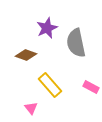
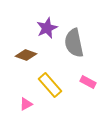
gray semicircle: moved 2 px left
pink rectangle: moved 3 px left, 5 px up
pink triangle: moved 5 px left, 4 px up; rotated 40 degrees clockwise
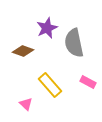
brown diamond: moved 3 px left, 4 px up
pink triangle: rotated 48 degrees counterclockwise
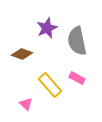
gray semicircle: moved 3 px right, 2 px up
brown diamond: moved 1 px left, 3 px down
pink rectangle: moved 11 px left, 4 px up
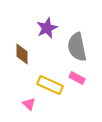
gray semicircle: moved 6 px down
brown diamond: rotated 70 degrees clockwise
yellow rectangle: rotated 25 degrees counterclockwise
pink triangle: moved 3 px right
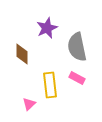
yellow rectangle: rotated 60 degrees clockwise
pink triangle: rotated 32 degrees clockwise
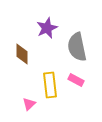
pink rectangle: moved 1 px left, 2 px down
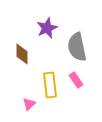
pink rectangle: rotated 28 degrees clockwise
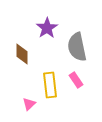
purple star: rotated 10 degrees counterclockwise
